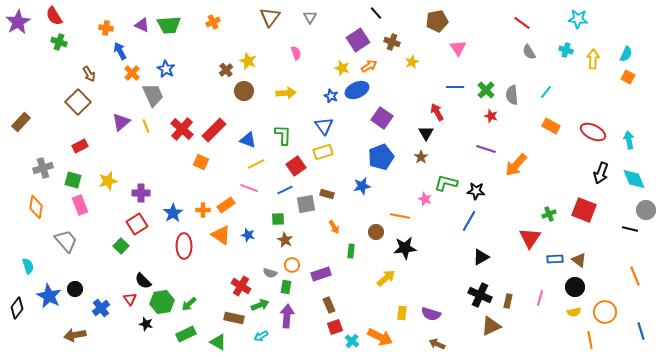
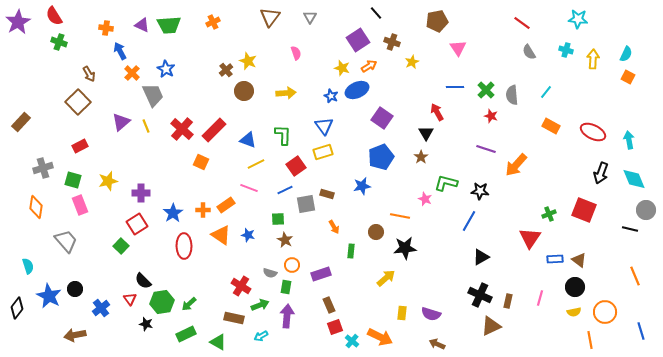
black star at (476, 191): moved 4 px right
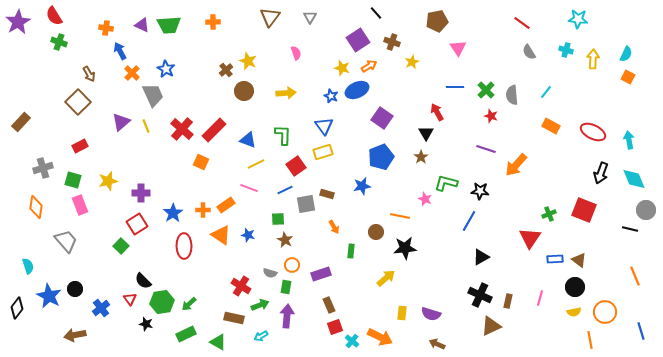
orange cross at (213, 22): rotated 24 degrees clockwise
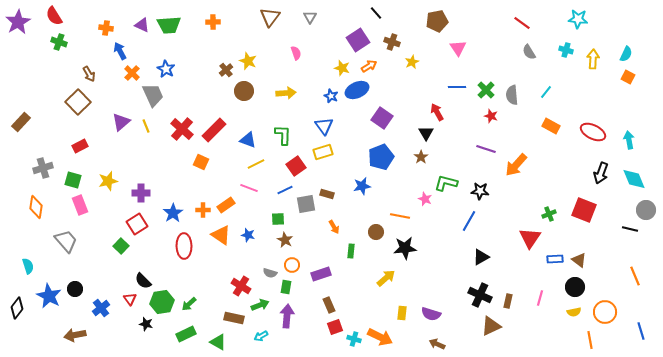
blue line at (455, 87): moved 2 px right
cyan cross at (352, 341): moved 2 px right, 2 px up; rotated 24 degrees counterclockwise
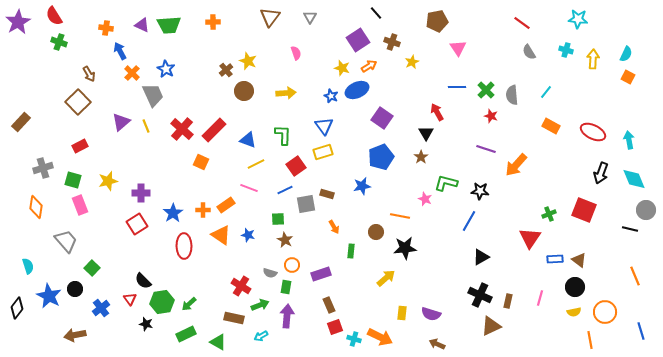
green square at (121, 246): moved 29 px left, 22 px down
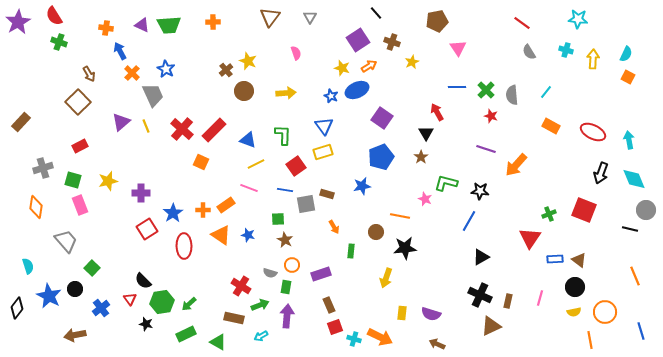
blue line at (285, 190): rotated 35 degrees clockwise
red square at (137, 224): moved 10 px right, 5 px down
yellow arrow at (386, 278): rotated 150 degrees clockwise
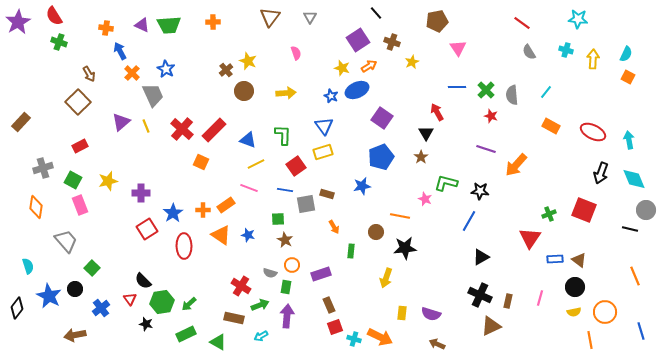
green square at (73, 180): rotated 12 degrees clockwise
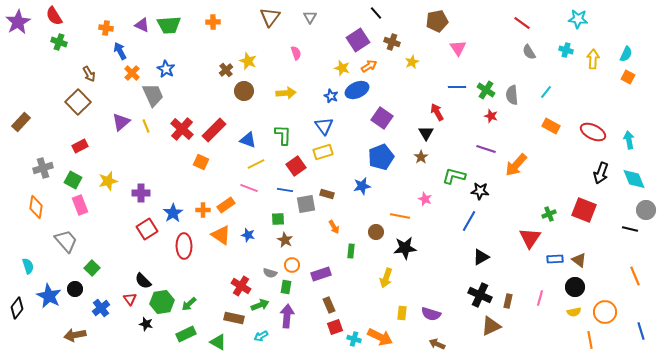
green cross at (486, 90): rotated 12 degrees counterclockwise
green L-shape at (446, 183): moved 8 px right, 7 px up
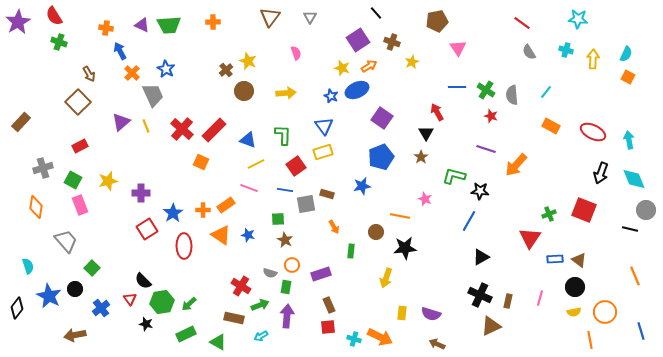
red square at (335, 327): moved 7 px left; rotated 14 degrees clockwise
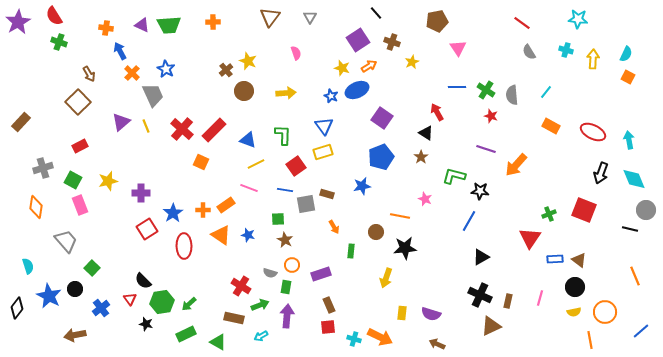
black triangle at (426, 133): rotated 28 degrees counterclockwise
blue line at (641, 331): rotated 66 degrees clockwise
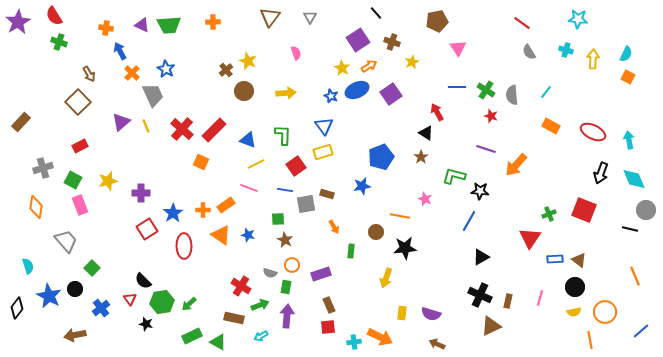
yellow star at (342, 68): rotated 14 degrees clockwise
purple square at (382, 118): moved 9 px right, 24 px up; rotated 20 degrees clockwise
green rectangle at (186, 334): moved 6 px right, 2 px down
cyan cross at (354, 339): moved 3 px down; rotated 24 degrees counterclockwise
